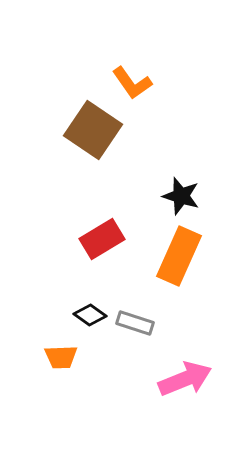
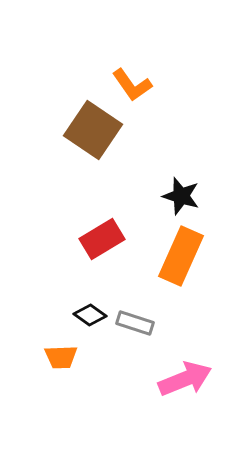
orange L-shape: moved 2 px down
orange rectangle: moved 2 px right
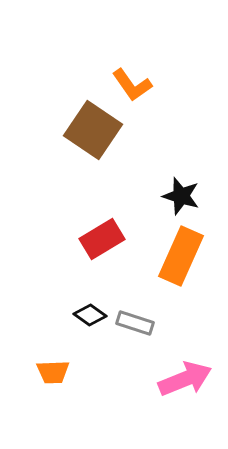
orange trapezoid: moved 8 px left, 15 px down
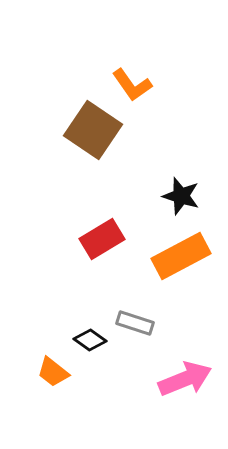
orange rectangle: rotated 38 degrees clockwise
black diamond: moved 25 px down
orange trapezoid: rotated 40 degrees clockwise
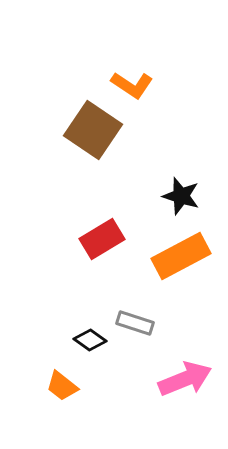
orange L-shape: rotated 21 degrees counterclockwise
orange trapezoid: moved 9 px right, 14 px down
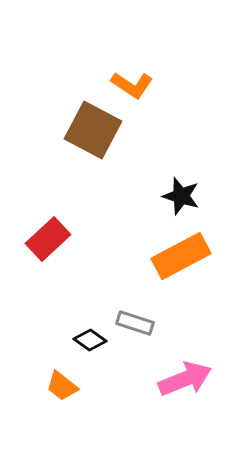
brown square: rotated 6 degrees counterclockwise
red rectangle: moved 54 px left; rotated 12 degrees counterclockwise
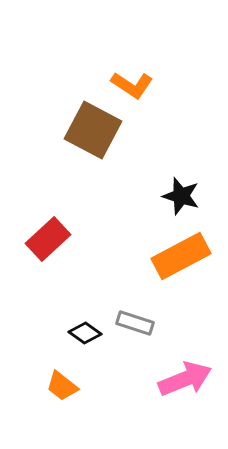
black diamond: moved 5 px left, 7 px up
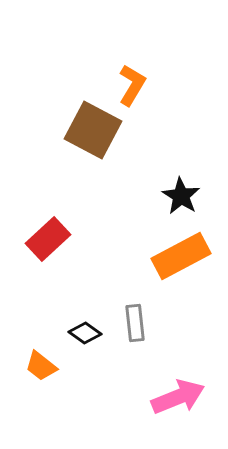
orange L-shape: rotated 93 degrees counterclockwise
black star: rotated 15 degrees clockwise
gray rectangle: rotated 66 degrees clockwise
pink arrow: moved 7 px left, 18 px down
orange trapezoid: moved 21 px left, 20 px up
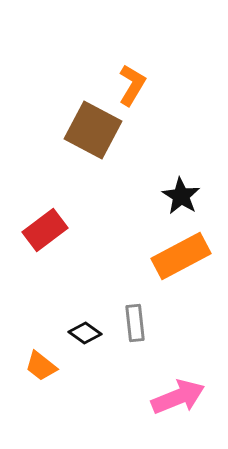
red rectangle: moved 3 px left, 9 px up; rotated 6 degrees clockwise
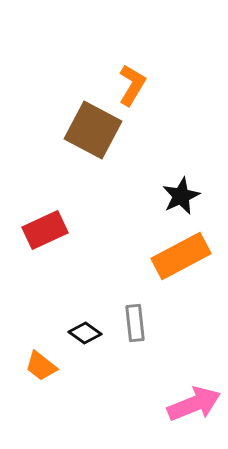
black star: rotated 15 degrees clockwise
red rectangle: rotated 12 degrees clockwise
pink arrow: moved 16 px right, 7 px down
